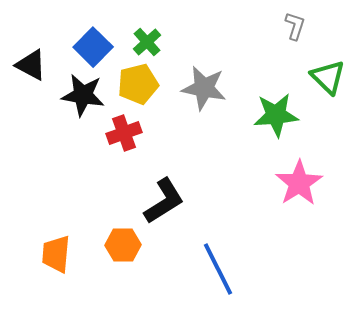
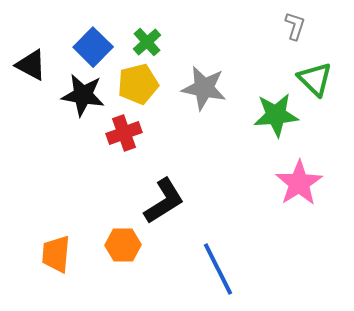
green triangle: moved 13 px left, 2 px down
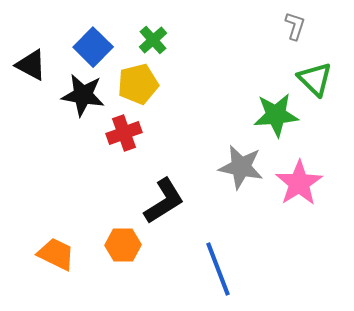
green cross: moved 6 px right, 2 px up
gray star: moved 37 px right, 79 px down
orange trapezoid: rotated 111 degrees clockwise
blue line: rotated 6 degrees clockwise
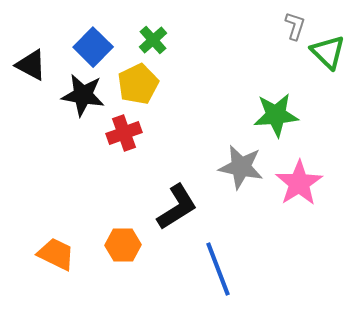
green triangle: moved 13 px right, 27 px up
yellow pentagon: rotated 12 degrees counterclockwise
black L-shape: moved 13 px right, 6 px down
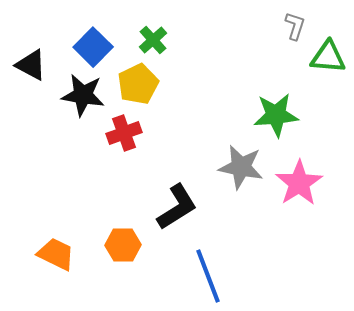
green triangle: moved 5 px down; rotated 39 degrees counterclockwise
blue line: moved 10 px left, 7 px down
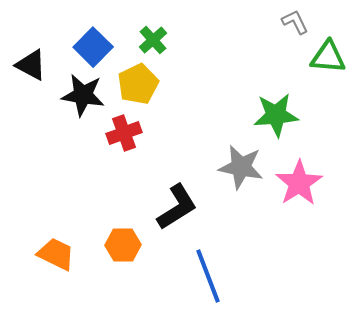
gray L-shape: moved 4 px up; rotated 44 degrees counterclockwise
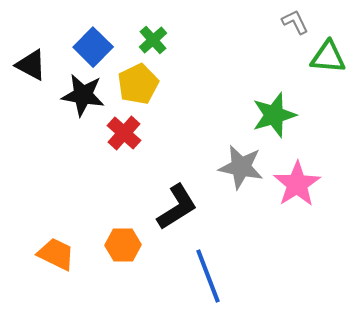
green star: moved 2 px left; rotated 12 degrees counterclockwise
red cross: rotated 28 degrees counterclockwise
pink star: moved 2 px left, 1 px down
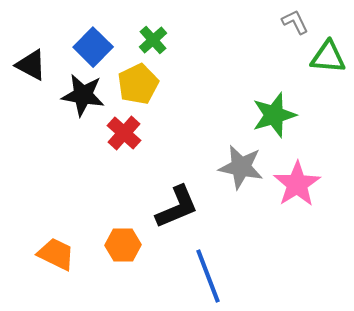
black L-shape: rotated 9 degrees clockwise
